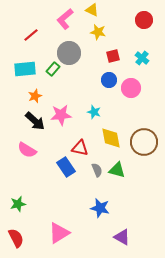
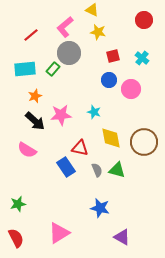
pink L-shape: moved 8 px down
pink circle: moved 1 px down
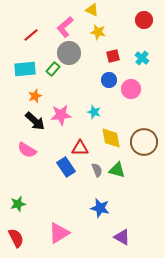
red triangle: rotated 12 degrees counterclockwise
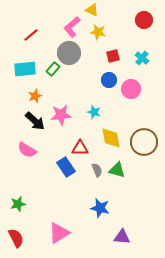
pink L-shape: moved 7 px right
purple triangle: rotated 24 degrees counterclockwise
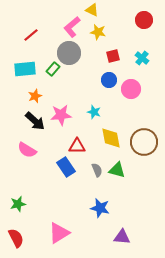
red triangle: moved 3 px left, 2 px up
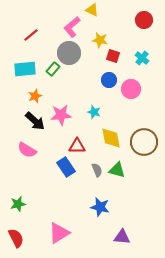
yellow star: moved 2 px right, 8 px down
red square: rotated 32 degrees clockwise
blue star: moved 1 px up
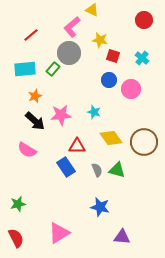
yellow diamond: rotated 25 degrees counterclockwise
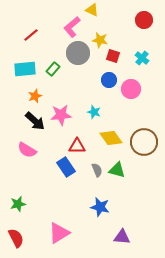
gray circle: moved 9 px right
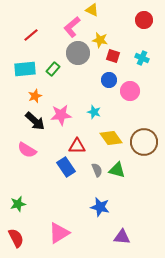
cyan cross: rotated 16 degrees counterclockwise
pink circle: moved 1 px left, 2 px down
